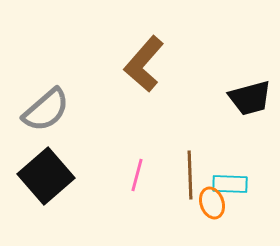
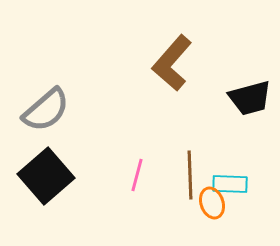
brown L-shape: moved 28 px right, 1 px up
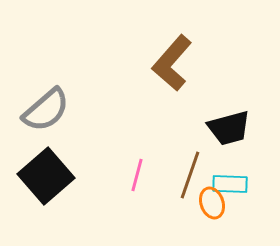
black trapezoid: moved 21 px left, 30 px down
brown line: rotated 21 degrees clockwise
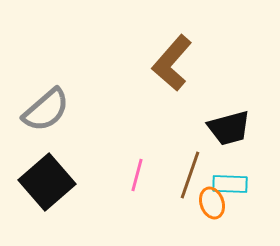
black square: moved 1 px right, 6 px down
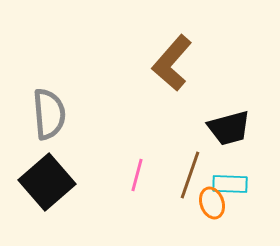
gray semicircle: moved 3 px right, 4 px down; rotated 54 degrees counterclockwise
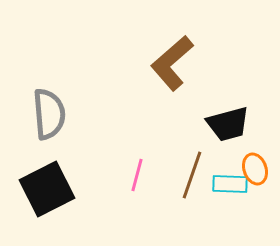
brown L-shape: rotated 8 degrees clockwise
black trapezoid: moved 1 px left, 4 px up
brown line: moved 2 px right
black square: moved 7 px down; rotated 14 degrees clockwise
orange ellipse: moved 43 px right, 34 px up
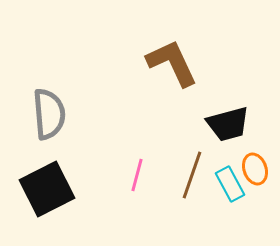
brown L-shape: rotated 106 degrees clockwise
cyan rectangle: rotated 60 degrees clockwise
